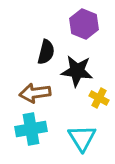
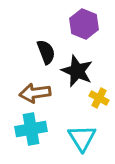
black semicircle: rotated 35 degrees counterclockwise
black star: rotated 16 degrees clockwise
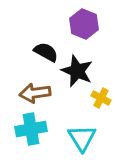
black semicircle: rotated 40 degrees counterclockwise
yellow cross: moved 2 px right
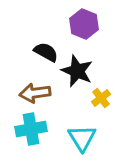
yellow cross: rotated 24 degrees clockwise
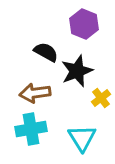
black star: rotated 28 degrees clockwise
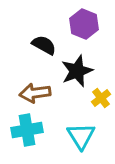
black semicircle: moved 2 px left, 7 px up
cyan cross: moved 4 px left, 1 px down
cyan triangle: moved 1 px left, 2 px up
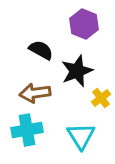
black semicircle: moved 3 px left, 5 px down
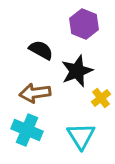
cyan cross: rotated 32 degrees clockwise
